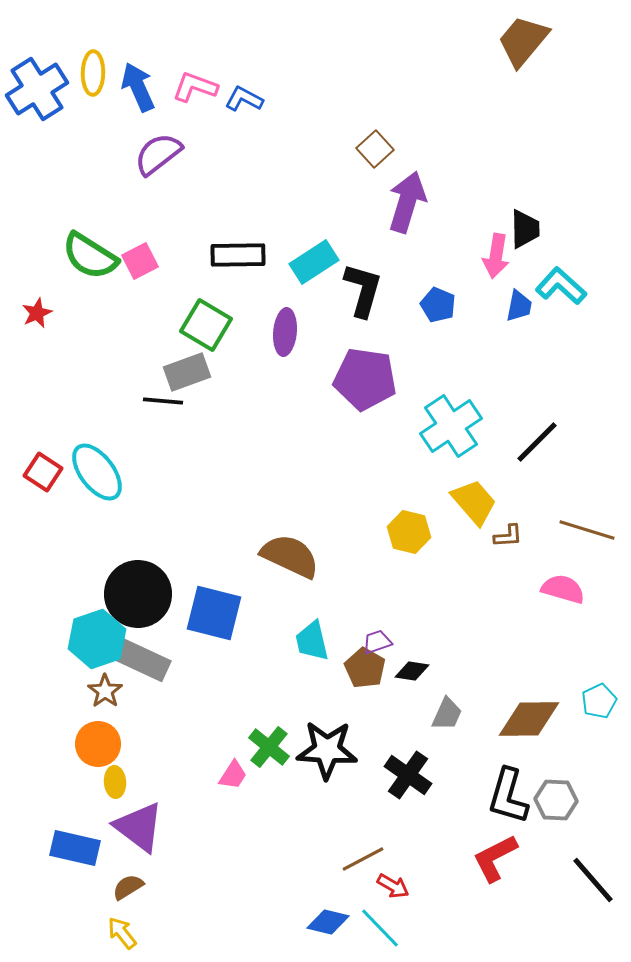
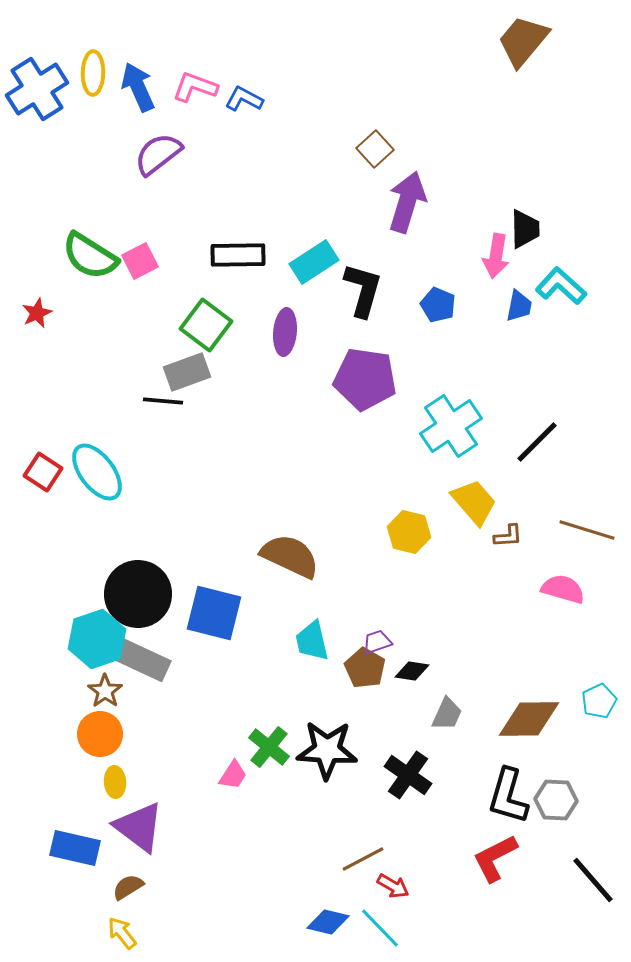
green square at (206, 325): rotated 6 degrees clockwise
orange circle at (98, 744): moved 2 px right, 10 px up
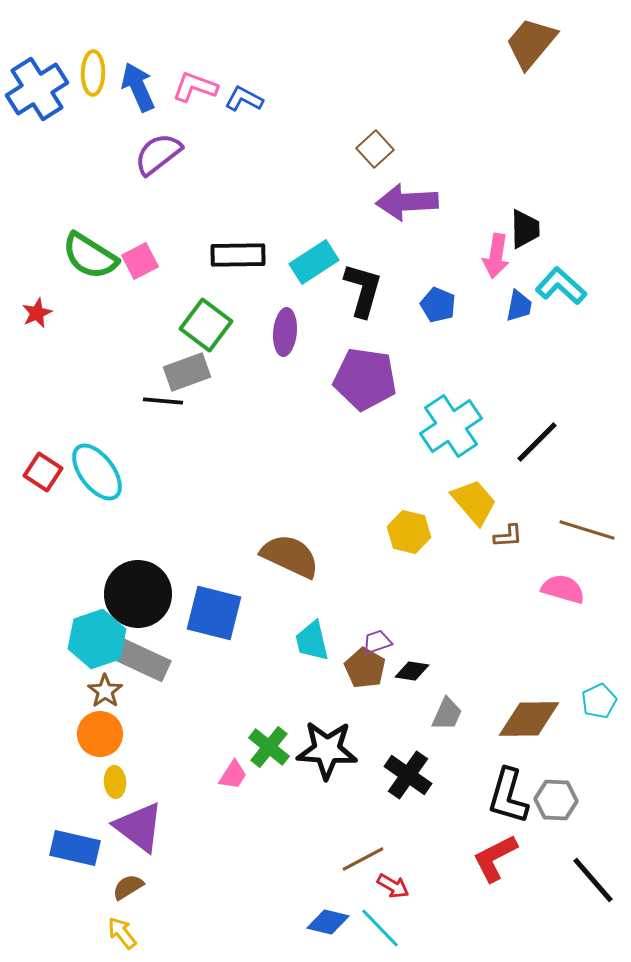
brown trapezoid at (523, 41): moved 8 px right, 2 px down
purple arrow at (407, 202): rotated 110 degrees counterclockwise
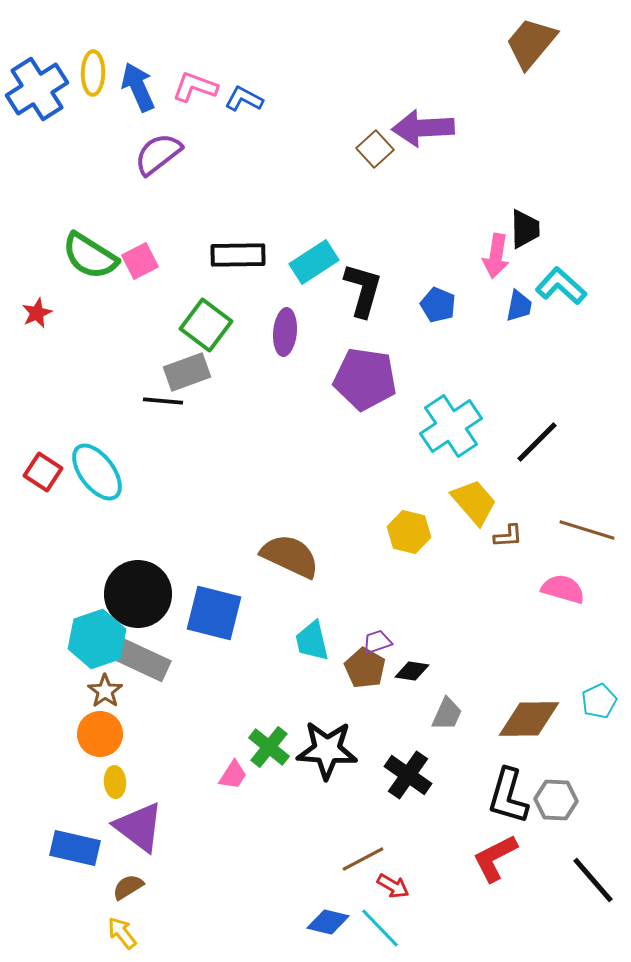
purple arrow at (407, 202): moved 16 px right, 74 px up
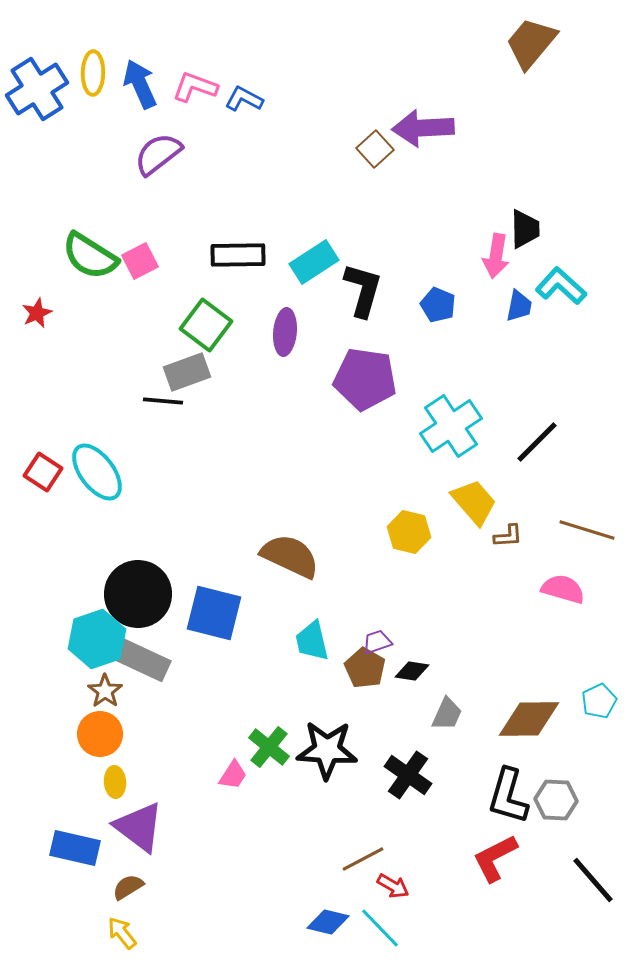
blue arrow at (138, 87): moved 2 px right, 3 px up
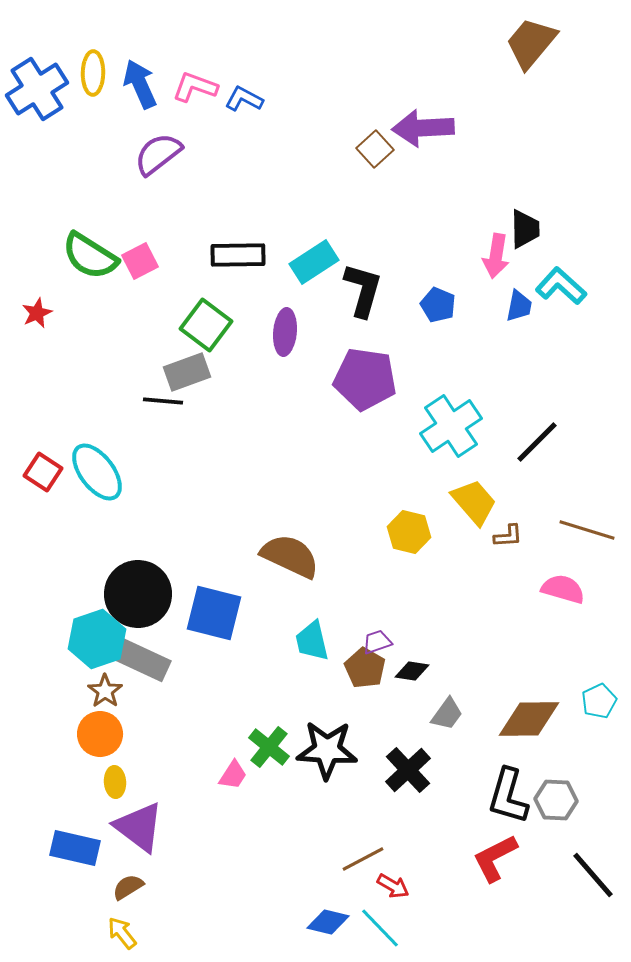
gray trapezoid at (447, 714): rotated 12 degrees clockwise
black cross at (408, 775): moved 5 px up; rotated 12 degrees clockwise
black line at (593, 880): moved 5 px up
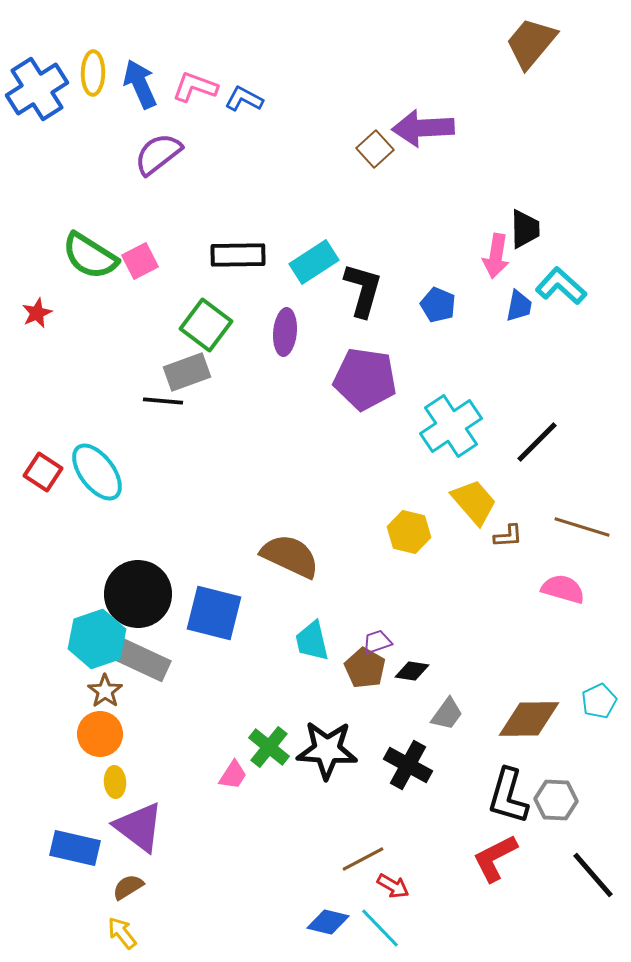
brown line at (587, 530): moved 5 px left, 3 px up
black cross at (408, 770): moved 5 px up; rotated 18 degrees counterclockwise
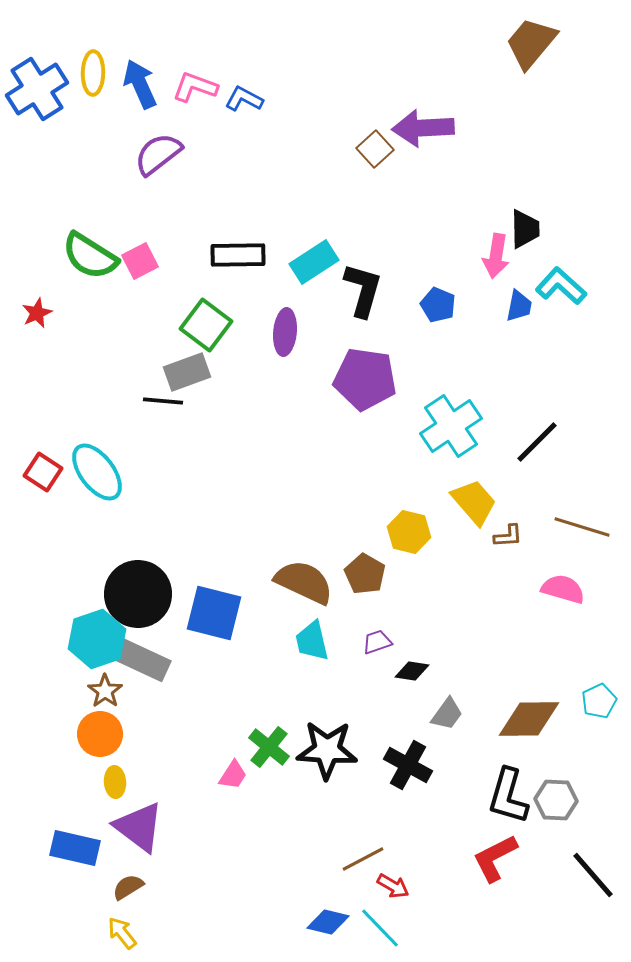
brown semicircle at (290, 556): moved 14 px right, 26 px down
brown pentagon at (365, 668): moved 94 px up
